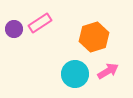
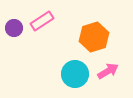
pink rectangle: moved 2 px right, 2 px up
purple circle: moved 1 px up
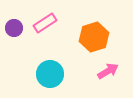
pink rectangle: moved 3 px right, 2 px down
cyan circle: moved 25 px left
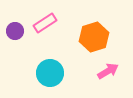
purple circle: moved 1 px right, 3 px down
cyan circle: moved 1 px up
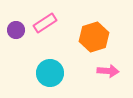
purple circle: moved 1 px right, 1 px up
pink arrow: rotated 35 degrees clockwise
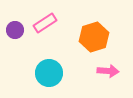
purple circle: moved 1 px left
cyan circle: moved 1 px left
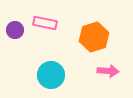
pink rectangle: rotated 45 degrees clockwise
cyan circle: moved 2 px right, 2 px down
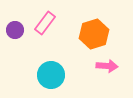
pink rectangle: rotated 65 degrees counterclockwise
orange hexagon: moved 3 px up
pink arrow: moved 1 px left, 5 px up
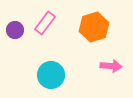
orange hexagon: moved 7 px up
pink arrow: moved 4 px right
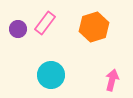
purple circle: moved 3 px right, 1 px up
pink arrow: moved 1 px right, 14 px down; rotated 80 degrees counterclockwise
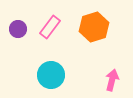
pink rectangle: moved 5 px right, 4 px down
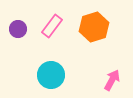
pink rectangle: moved 2 px right, 1 px up
pink arrow: rotated 15 degrees clockwise
